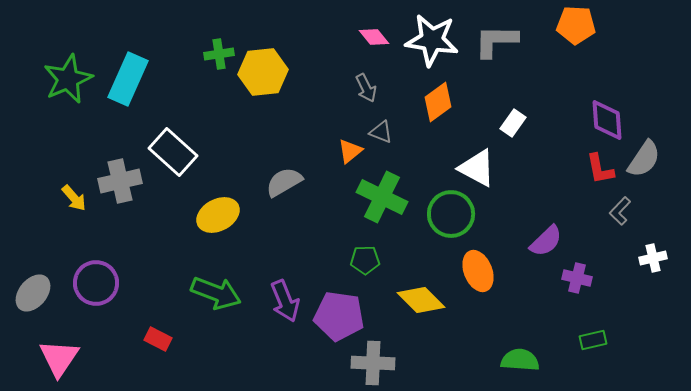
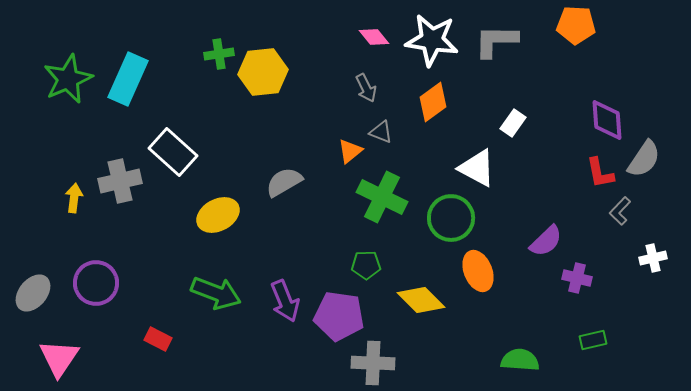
orange diamond at (438, 102): moved 5 px left
red L-shape at (600, 169): moved 4 px down
yellow arrow at (74, 198): rotated 132 degrees counterclockwise
green circle at (451, 214): moved 4 px down
green pentagon at (365, 260): moved 1 px right, 5 px down
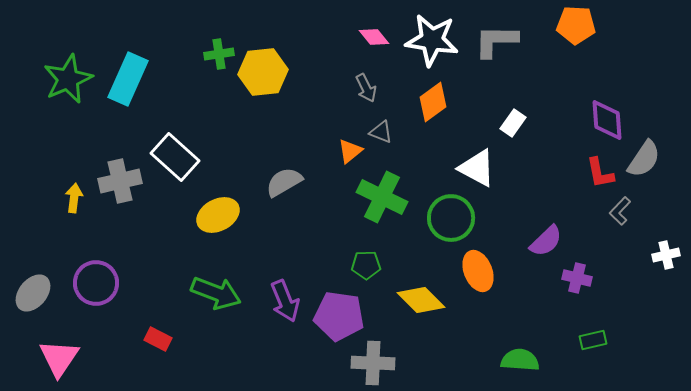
white rectangle at (173, 152): moved 2 px right, 5 px down
white cross at (653, 258): moved 13 px right, 3 px up
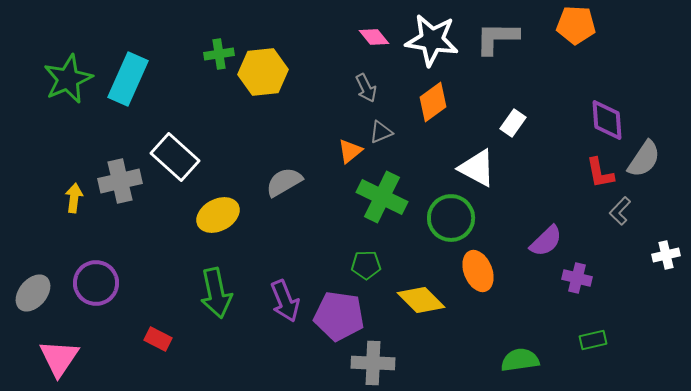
gray L-shape at (496, 41): moved 1 px right, 3 px up
gray triangle at (381, 132): rotated 45 degrees counterclockwise
green arrow at (216, 293): rotated 57 degrees clockwise
green semicircle at (520, 360): rotated 12 degrees counterclockwise
